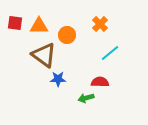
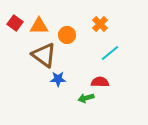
red square: rotated 28 degrees clockwise
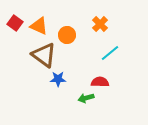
orange triangle: rotated 24 degrees clockwise
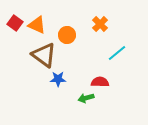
orange triangle: moved 2 px left, 1 px up
cyan line: moved 7 px right
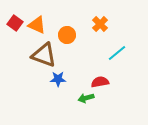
brown triangle: rotated 16 degrees counterclockwise
red semicircle: rotated 12 degrees counterclockwise
